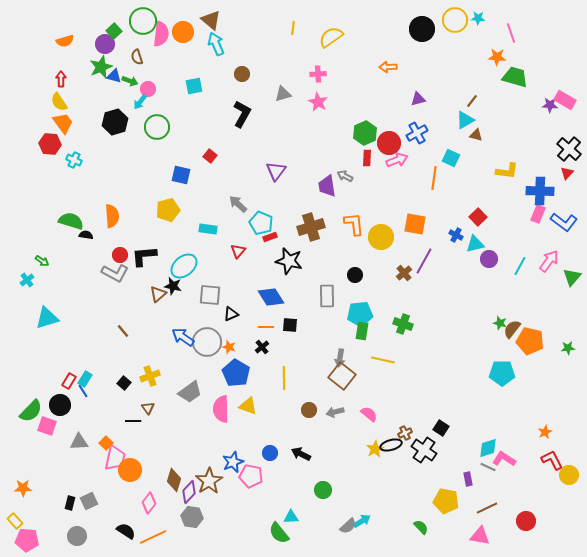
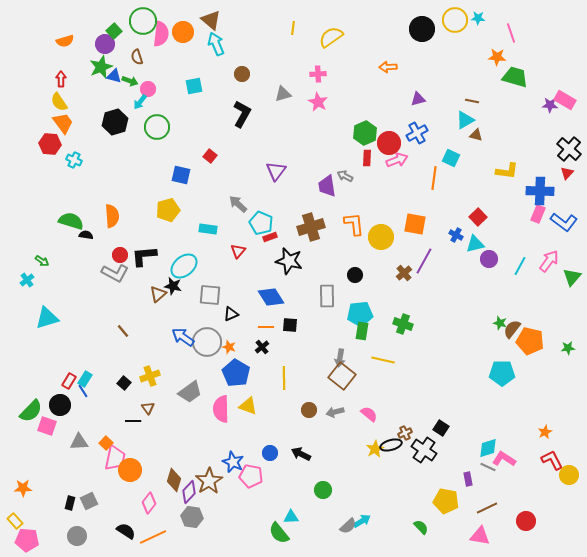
brown line at (472, 101): rotated 64 degrees clockwise
blue star at (233, 462): rotated 25 degrees counterclockwise
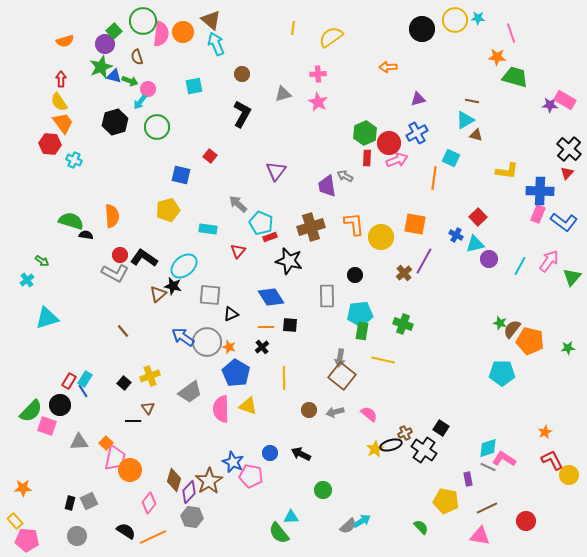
black L-shape at (144, 256): moved 2 px down; rotated 40 degrees clockwise
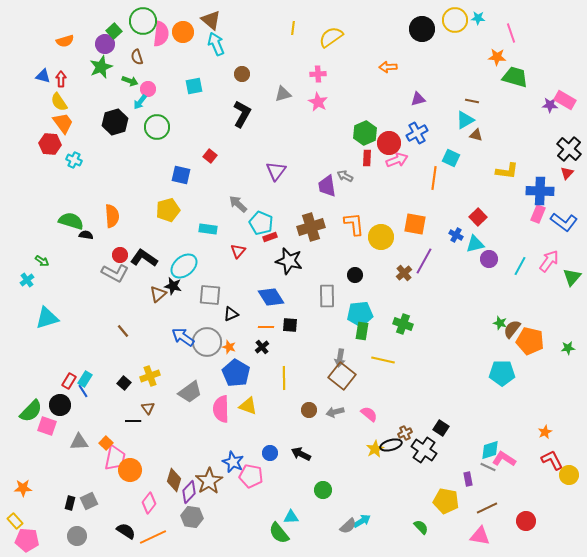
blue triangle at (114, 76): moved 71 px left
cyan diamond at (488, 448): moved 2 px right, 2 px down
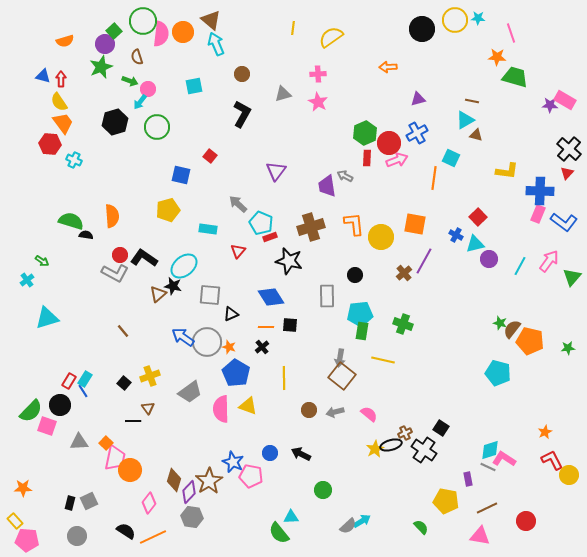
cyan pentagon at (502, 373): moved 4 px left; rotated 15 degrees clockwise
